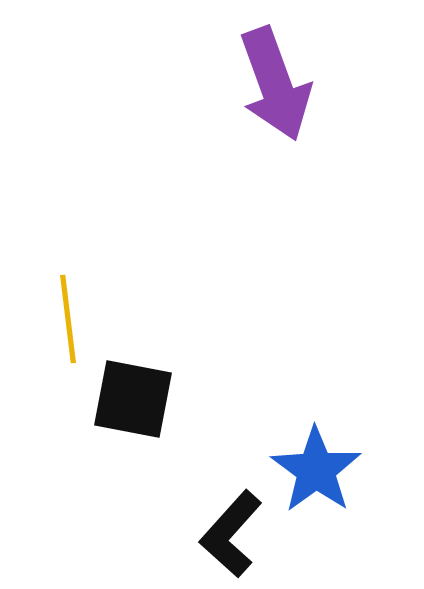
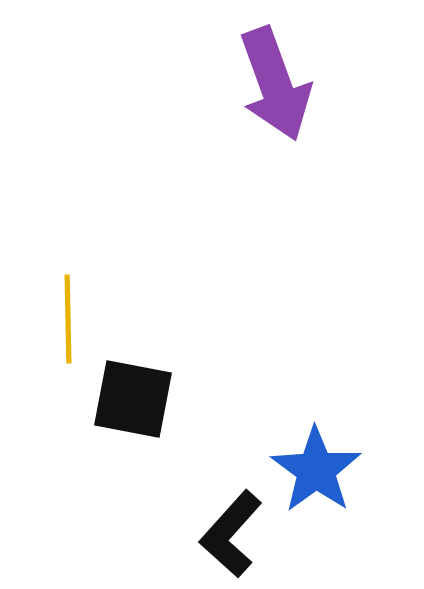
yellow line: rotated 6 degrees clockwise
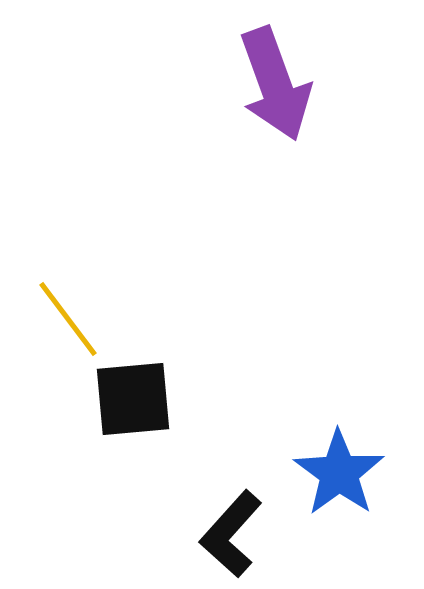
yellow line: rotated 36 degrees counterclockwise
black square: rotated 16 degrees counterclockwise
blue star: moved 23 px right, 3 px down
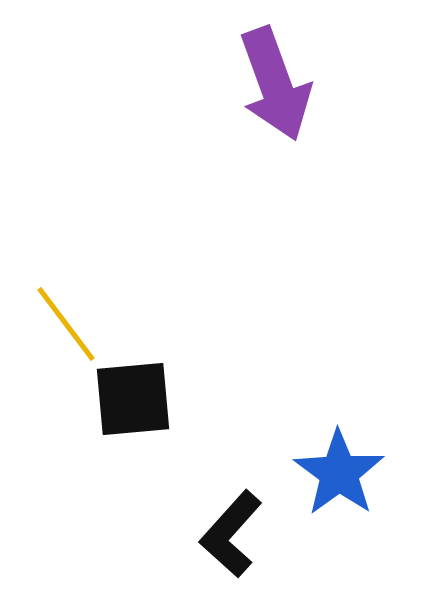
yellow line: moved 2 px left, 5 px down
